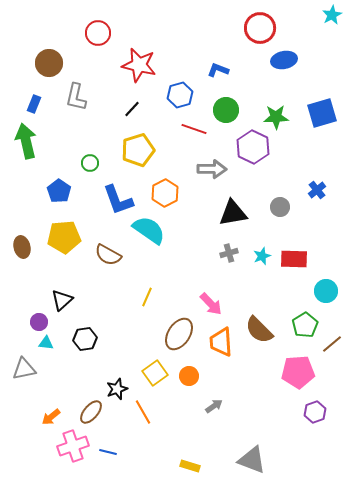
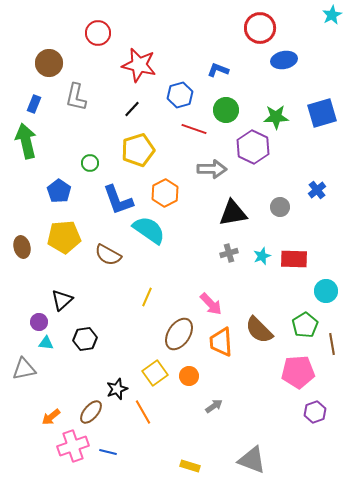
brown line at (332, 344): rotated 60 degrees counterclockwise
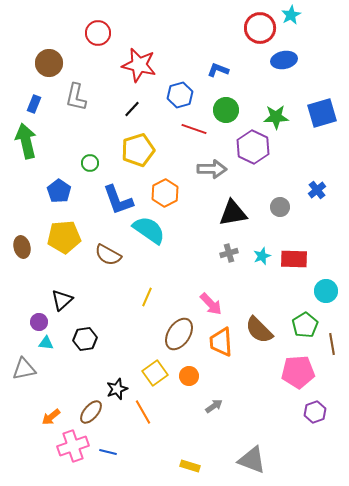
cyan star at (332, 15): moved 41 px left
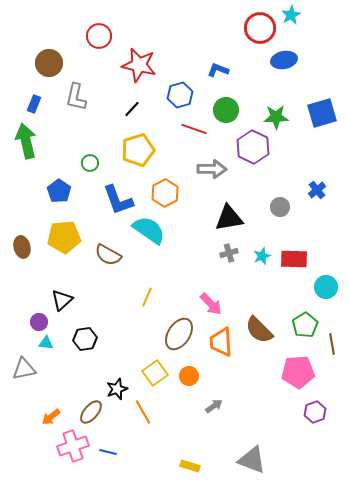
red circle at (98, 33): moved 1 px right, 3 px down
black triangle at (233, 213): moved 4 px left, 5 px down
cyan circle at (326, 291): moved 4 px up
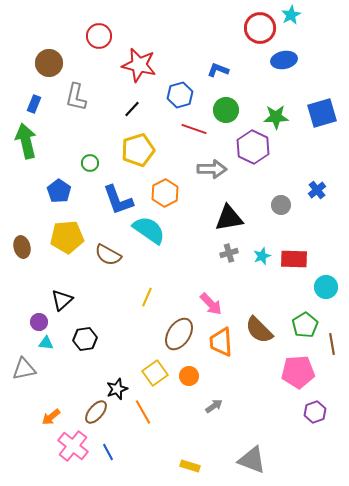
gray circle at (280, 207): moved 1 px right, 2 px up
yellow pentagon at (64, 237): moved 3 px right
brown ellipse at (91, 412): moved 5 px right
pink cross at (73, 446): rotated 32 degrees counterclockwise
blue line at (108, 452): rotated 48 degrees clockwise
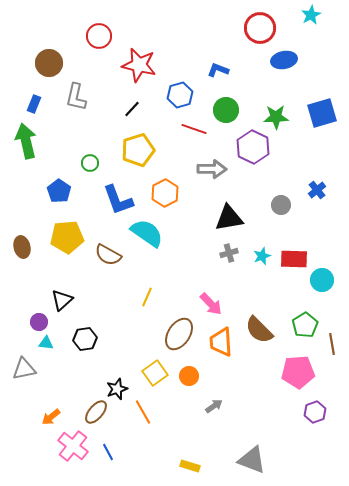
cyan star at (291, 15): moved 20 px right
cyan semicircle at (149, 230): moved 2 px left, 3 px down
cyan circle at (326, 287): moved 4 px left, 7 px up
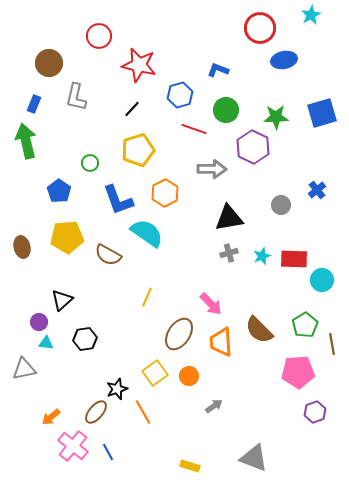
gray triangle at (252, 460): moved 2 px right, 2 px up
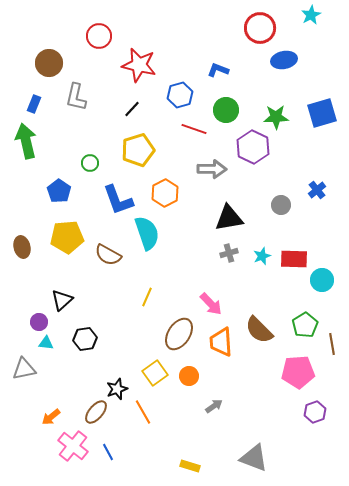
cyan semicircle at (147, 233): rotated 36 degrees clockwise
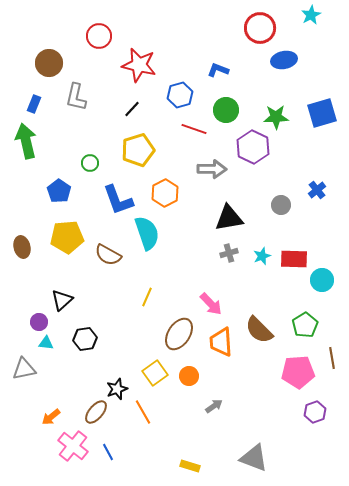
brown line at (332, 344): moved 14 px down
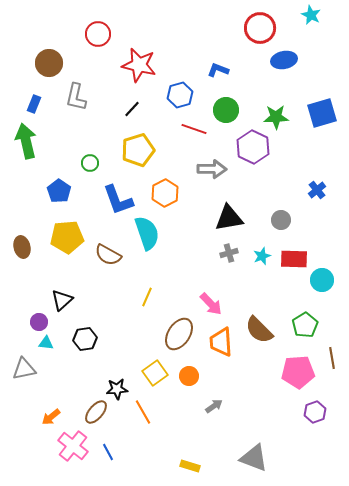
cyan star at (311, 15): rotated 18 degrees counterclockwise
red circle at (99, 36): moved 1 px left, 2 px up
gray circle at (281, 205): moved 15 px down
black star at (117, 389): rotated 15 degrees clockwise
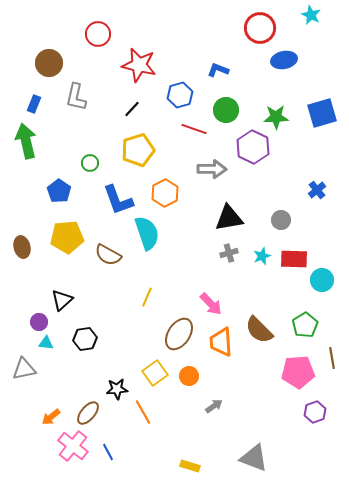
brown ellipse at (96, 412): moved 8 px left, 1 px down
